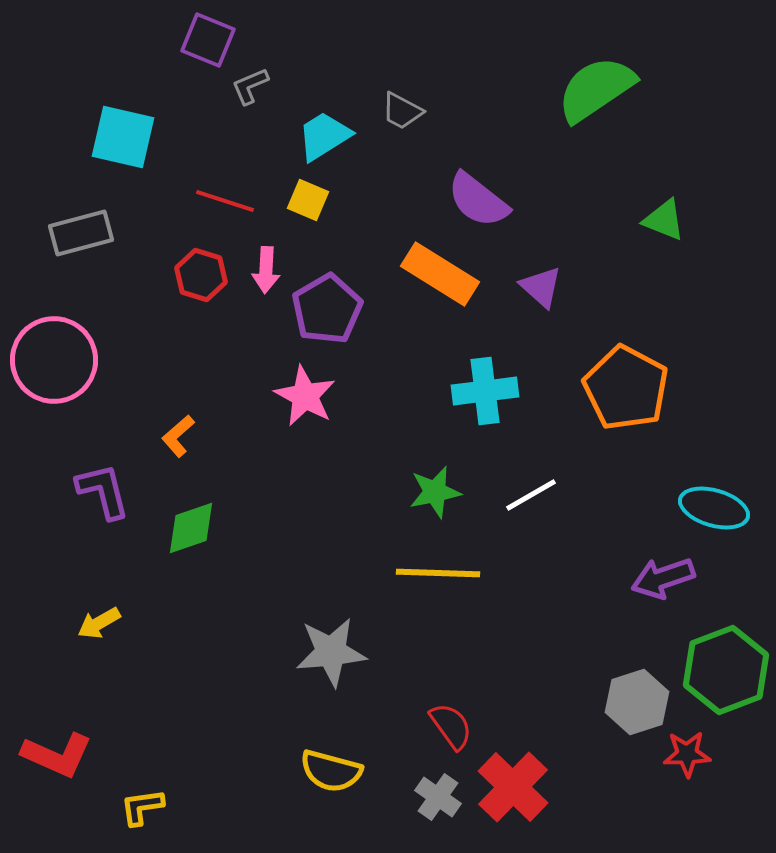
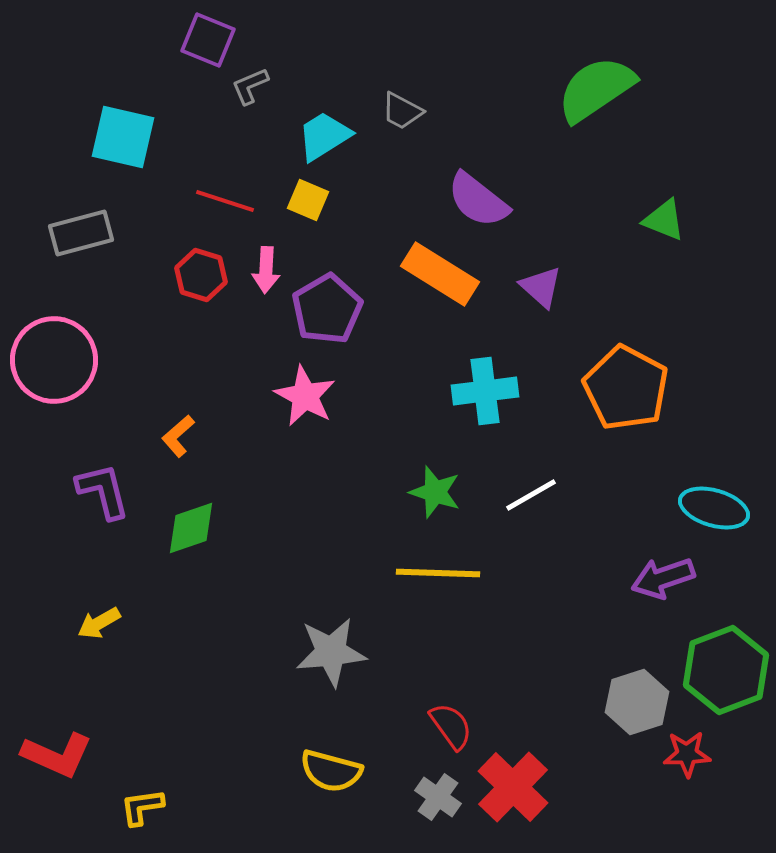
green star: rotated 30 degrees clockwise
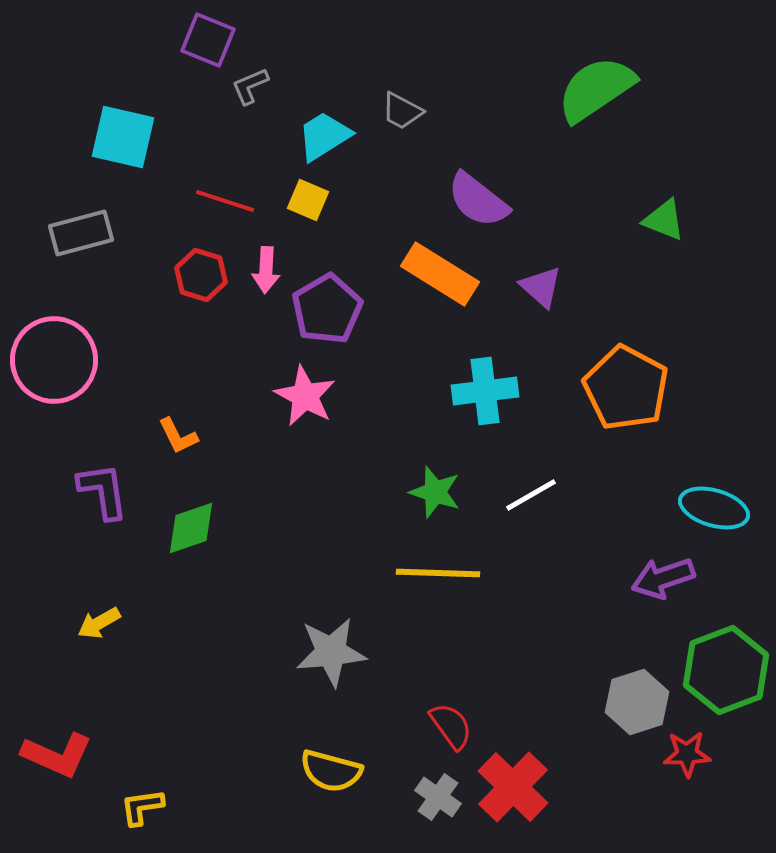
orange L-shape: rotated 75 degrees counterclockwise
purple L-shape: rotated 6 degrees clockwise
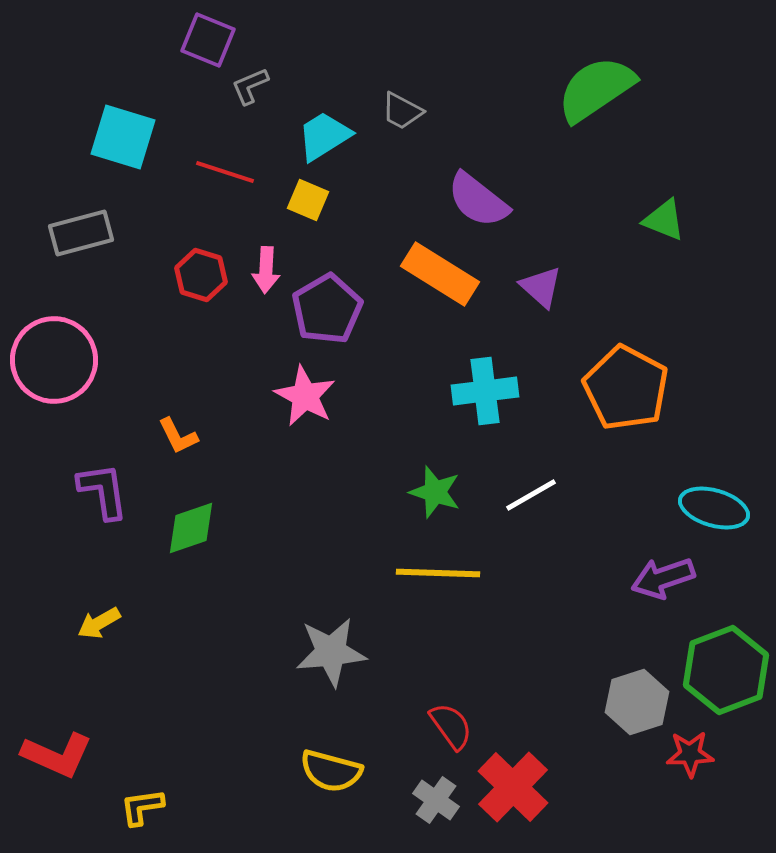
cyan square: rotated 4 degrees clockwise
red line: moved 29 px up
red star: moved 3 px right
gray cross: moved 2 px left, 3 px down
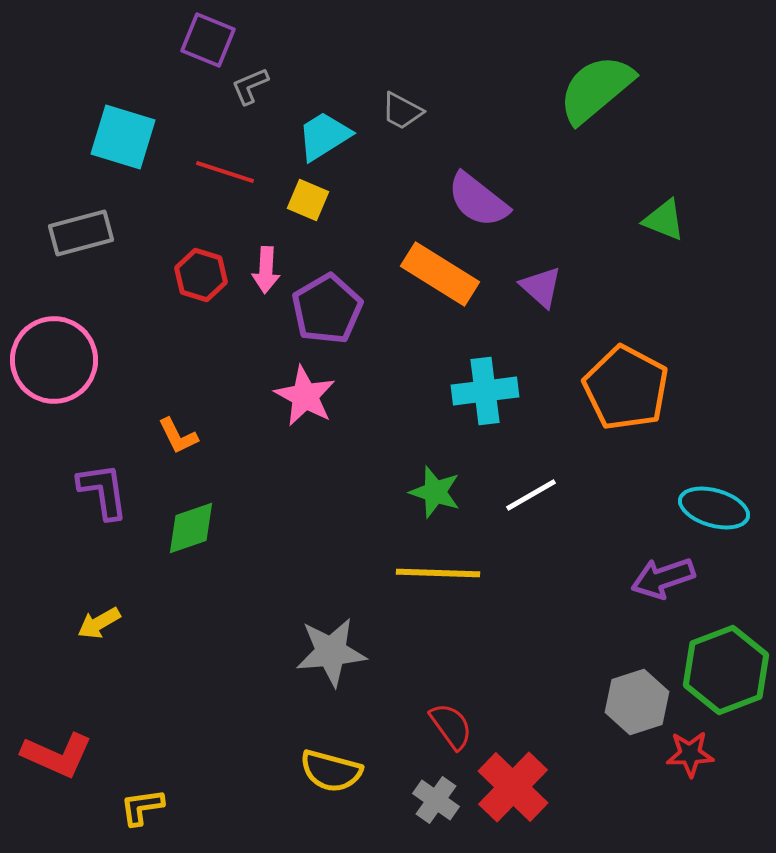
green semicircle: rotated 6 degrees counterclockwise
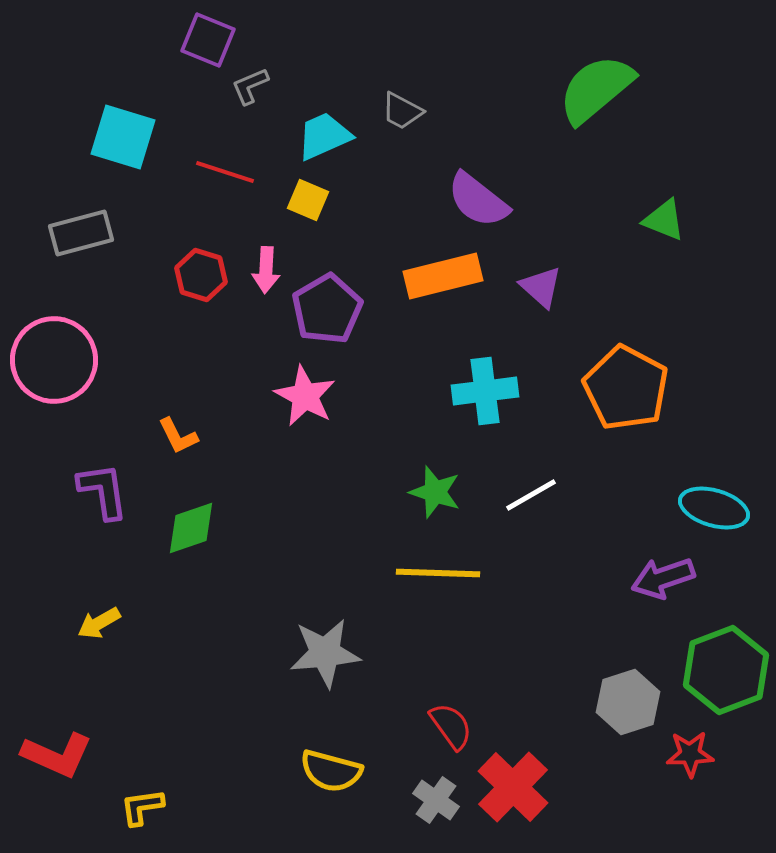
cyan trapezoid: rotated 8 degrees clockwise
orange rectangle: moved 3 px right, 2 px down; rotated 46 degrees counterclockwise
gray star: moved 6 px left, 1 px down
gray hexagon: moved 9 px left
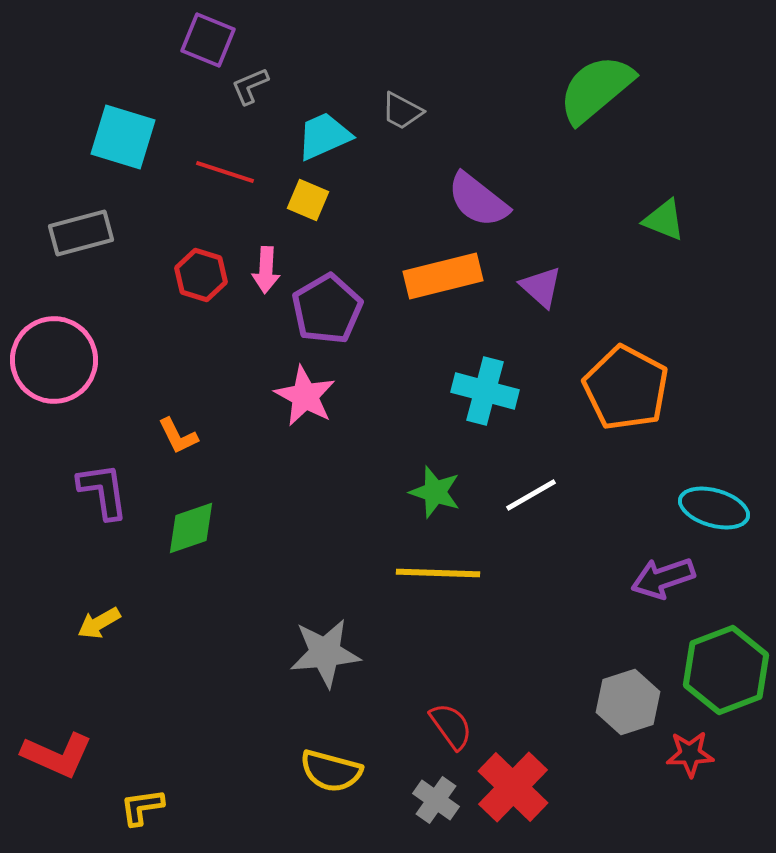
cyan cross: rotated 22 degrees clockwise
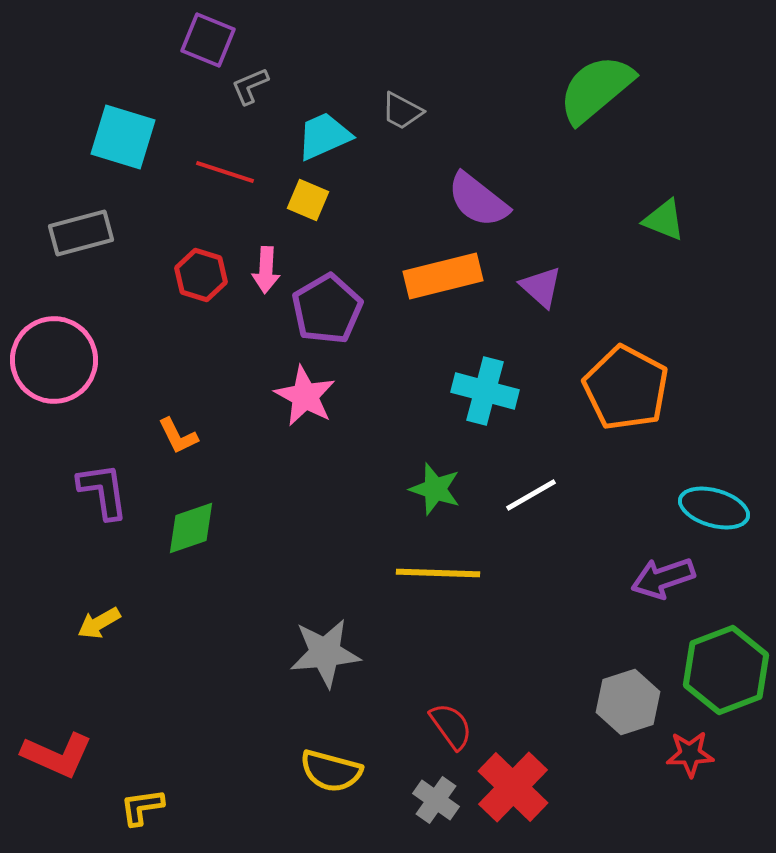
green star: moved 3 px up
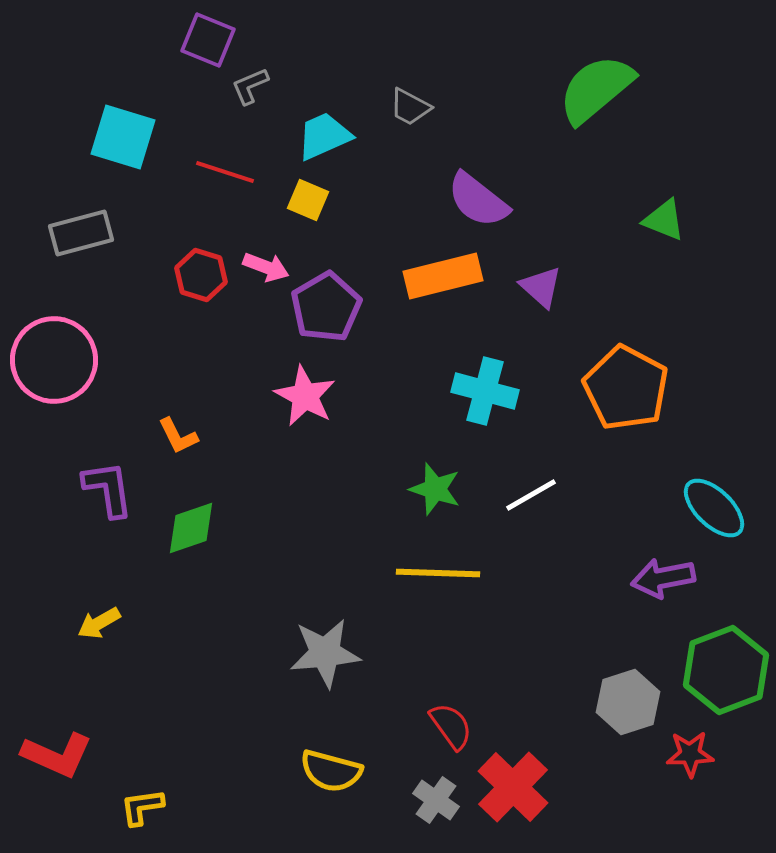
gray trapezoid: moved 8 px right, 4 px up
pink arrow: moved 3 px up; rotated 72 degrees counterclockwise
purple pentagon: moved 1 px left, 2 px up
purple L-shape: moved 5 px right, 2 px up
cyan ellipse: rotated 28 degrees clockwise
purple arrow: rotated 8 degrees clockwise
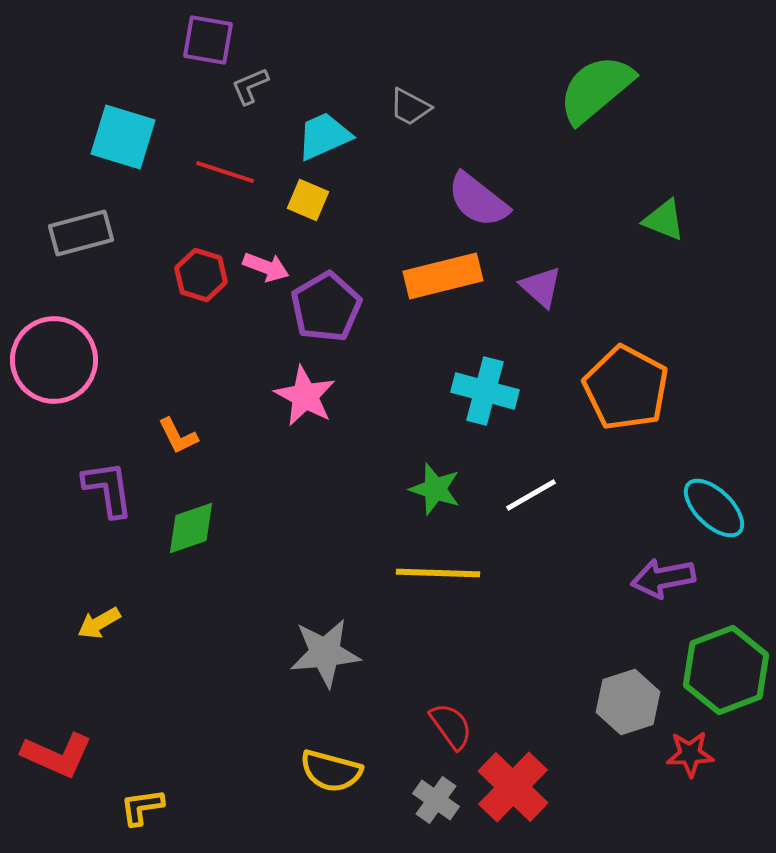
purple square: rotated 12 degrees counterclockwise
